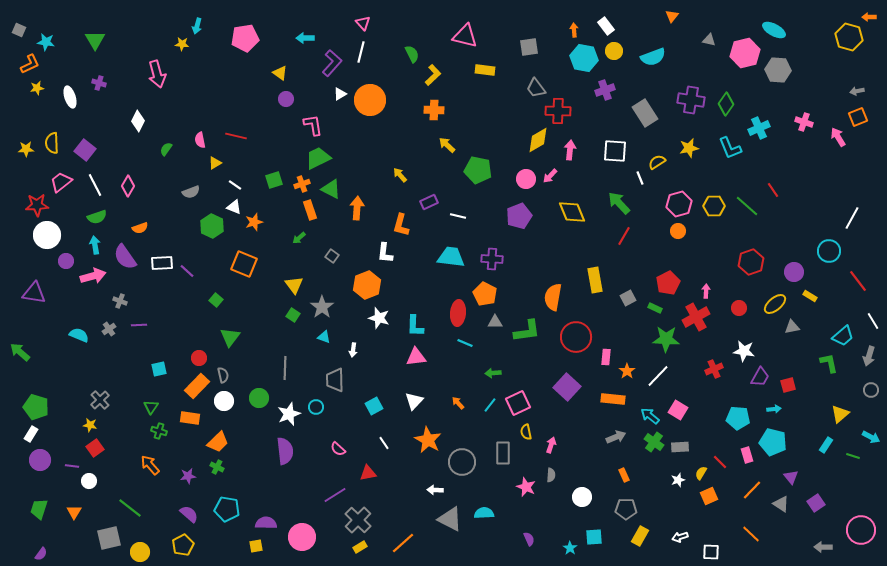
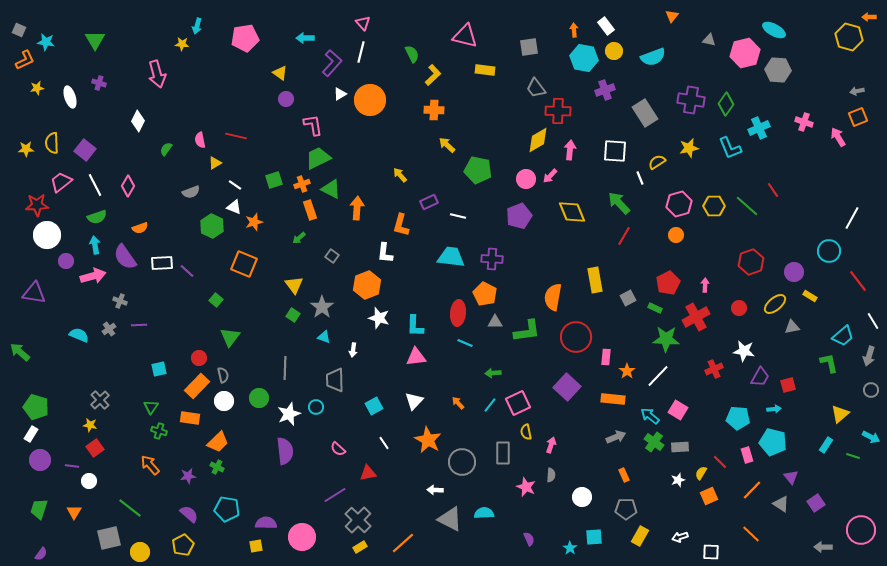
orange L-shape at (30, 64): moved 5 px left, 4 px up
orange circle at (678, 231): moved 2 px left, 4 px down
pink arrow at (706, 291): moved 1 px left, 6 px up
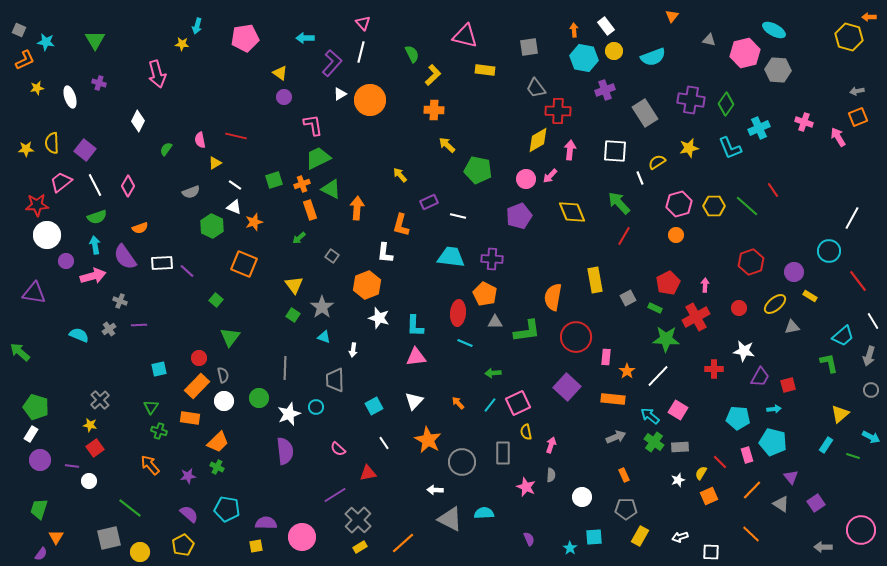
purple circle at (286, 99): moved 2 px left, 2 px up
red cross at (714, 369): rotated 24 degrees clockwise
orange triangle at (74, 512): moved 18 px left, 25 px down
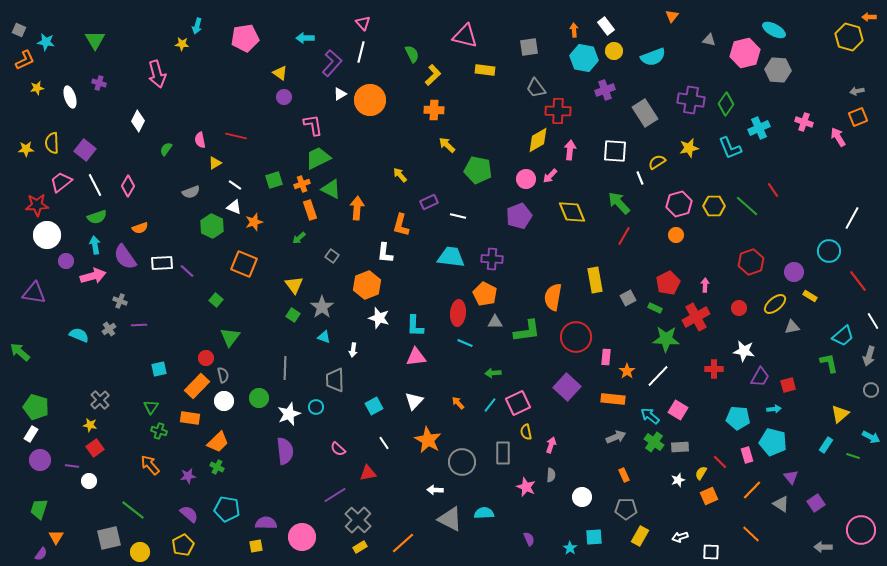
red circle at (199, 358): moved 7 px right
green line at (130, 508): moved 3 px right, 2 px down
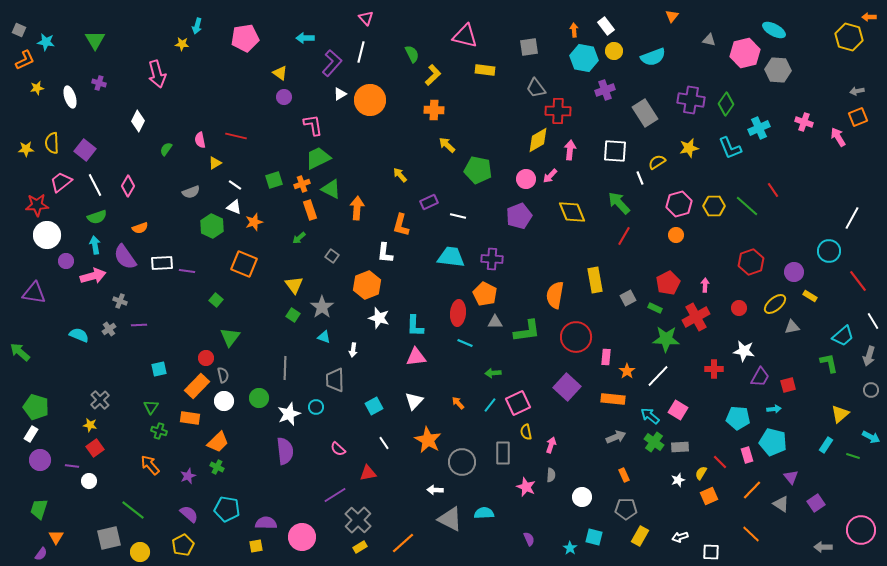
pink triangle at (363, 23): moved 3 px right, 5 px up
purple line at (187, 271): rotated 35 degrees counterclockwise
orange semicircle at (553, 297): moved 2 px right, 2 px up
purple star at (188, 476): rotated 14 degrees counterclockwise
cyan square at (594, 537): rotated 18 degrees clockwise
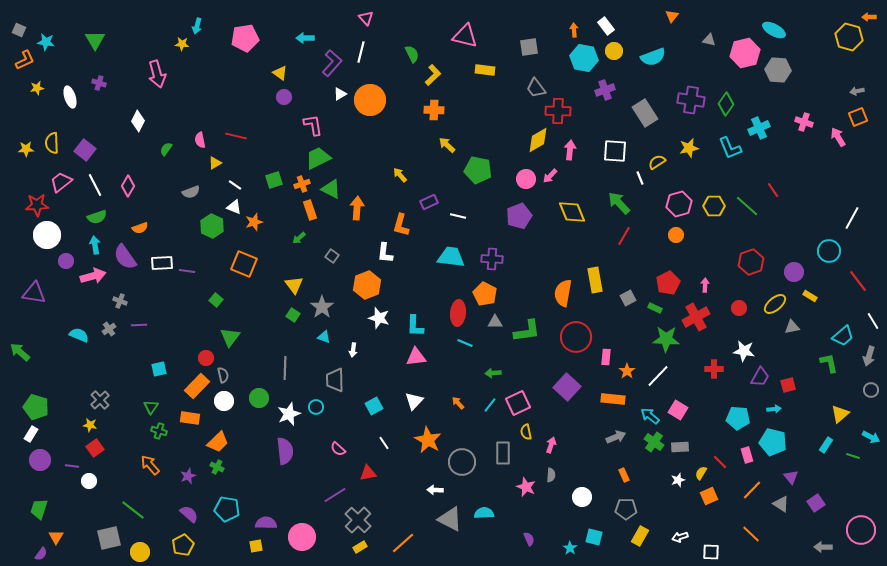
orange semicircle at (555, 295): moved 8 px right, 2 px up
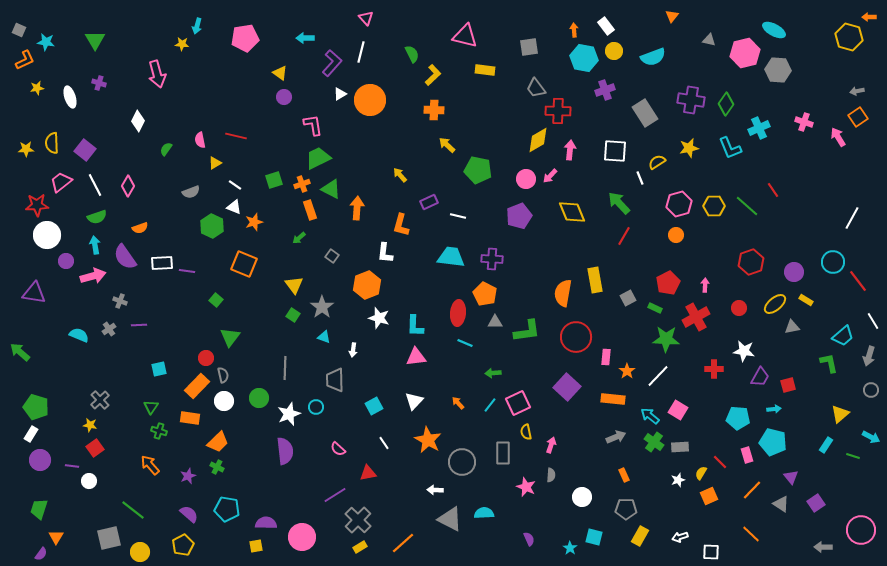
orange square at (858, 117): rotated 12 degrees counterclockwise
cyan circle at (829, 251): moved 4 px right, 11 px down
yellow rectangle at (810, 296): moved 4 px left, 4 px down
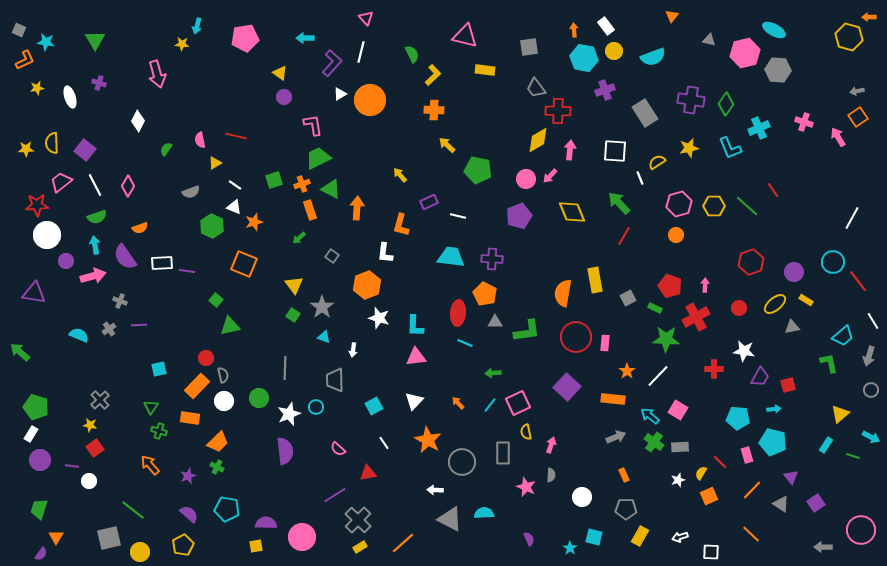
red pentagon at (668, 283): moved 2 px right, 3 px down; rotated 25 degrees counterclockwise
green triangle at (230, 337): moved 11 px up; rotated 40 degrees clockwise
pink rectangle at (606, 357): moved 1 px left, 14 px up
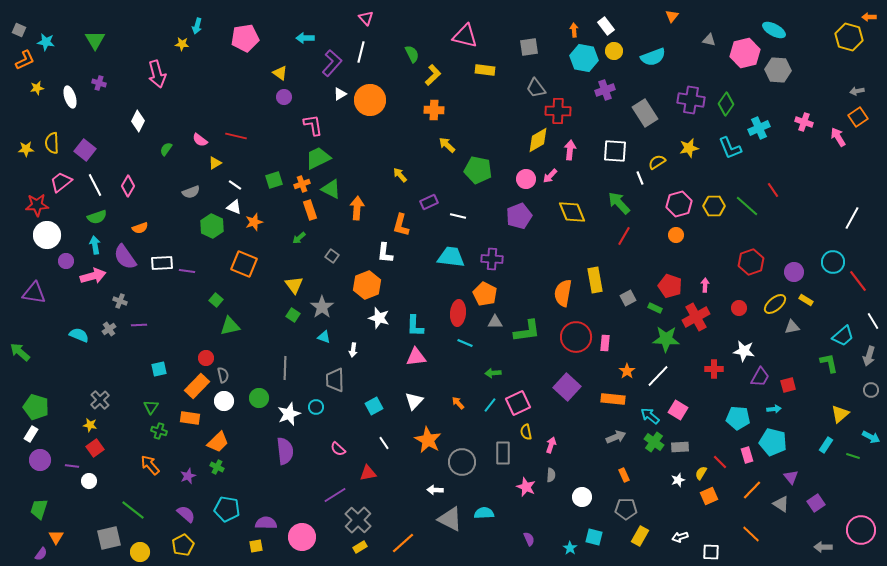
pink semicircle at (200, 140): rotated 42 degrees counterclockwise
purple semicircle at (189, 514): moved 3 px left
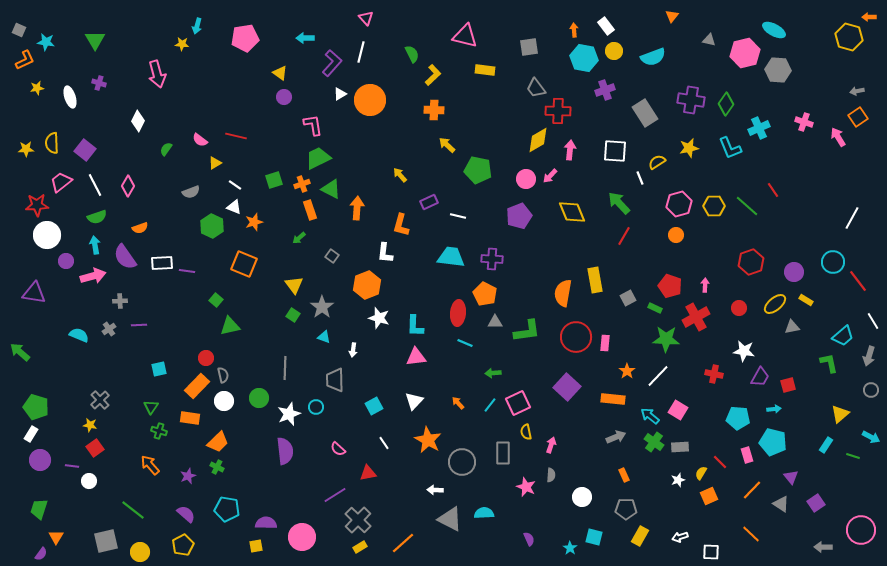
gray cross at (120, 301): rotated 24 degrees counterclockwise
red cross at (714, 369): moved 5 px down; rotated 12 degrees clockwise
gray square at (109, 538): moved 3 px left, 3 px down
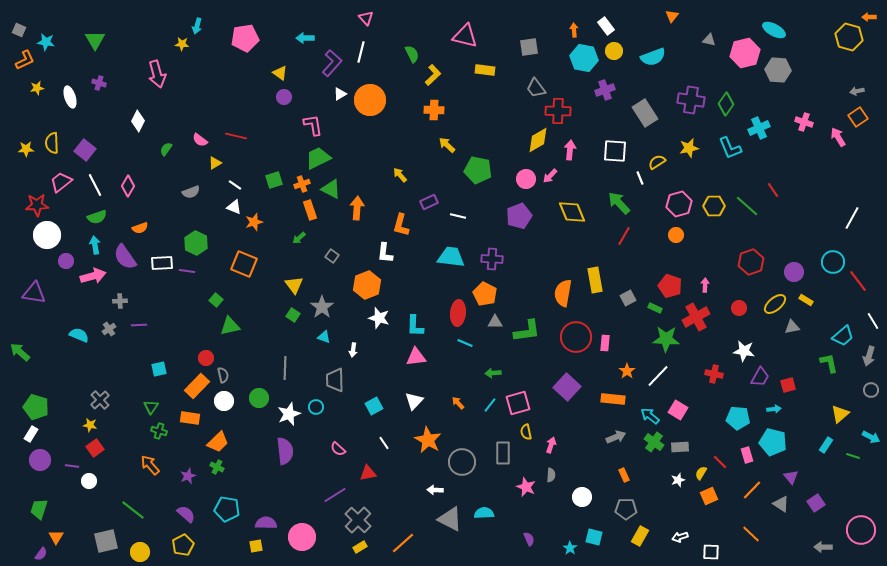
green hexagon at (212, 226): moved 16 px left, 17 px down
pink square at (518, 403): rotated 10 degrees clockwise
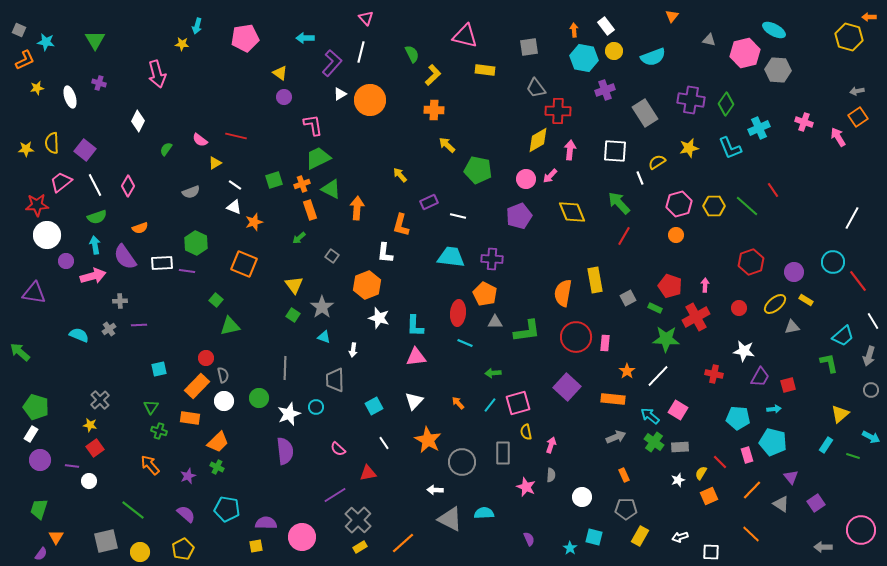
yellow pentagon at (183, 545): moved 4 px down
